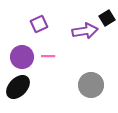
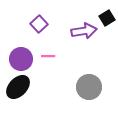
purple square: rotated 18 degrees counterclockwise
purple arrow: moved 1 px left
purple circle: moved 1 px left, 2 px down
gray circle: moved 2 px left, 2 px down
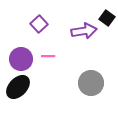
black square: rotated 21 degrees counterclockwise
gray circle: moved 2 px right, 4 px up
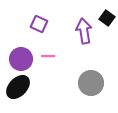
purple square: rotated 24 degrees counterclockwise
purple arrow: rotated 90 degrees counterclockwise
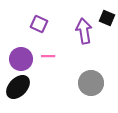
black square: rotated 14 degrees counterclockwise
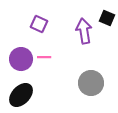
pink line: moved 4 px left, 1 px down
black ellipse: moved 3 px right, 8 px down
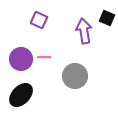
purple square: moved 4 px up
gray circle: moved 16 px left, 7 px up
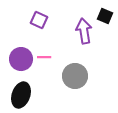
black square: moved 2 px left, 2 px up
black ellipse: rotated 25 degrees counterclockwise
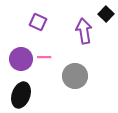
black square: moved 1 px right, 2 px up; rotated 21 degrees clockwise
purple square: moved 1 px left, 2 px down
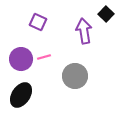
pink line: rotated 16 degrees counterclockwise
black ellipse: rotated 15 degrees clockwise
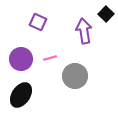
pink line: moved 6 px right, 1 px down
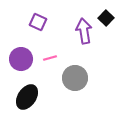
black square: moved 4 px down
gray circle: moved 2 px down
black ellipse: moved 6 px right, 2 px down
